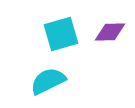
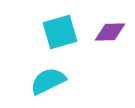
cyan square: moved 1 px left, 2 px up
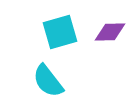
cyan semicircle: rotated 102 degrees counterclockwise
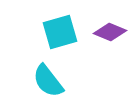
purple diamond: rotated 24 degrees clockwise
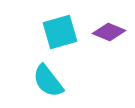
purple diamond: moved 1 px left
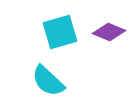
cyan semicircle: rotated 9 degrees counterclockwise
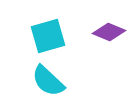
cyan square: moved 12 px left, 4 px down
